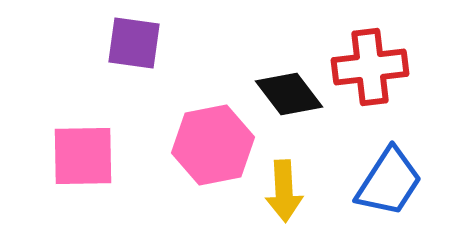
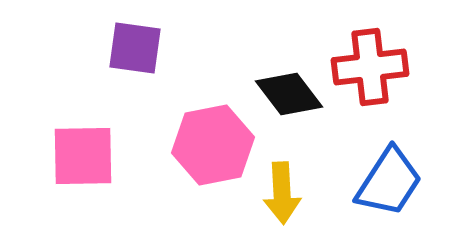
purple square: moved 1 px right, 5 px down
yellow arrow: moved 2 px left, 2 px down
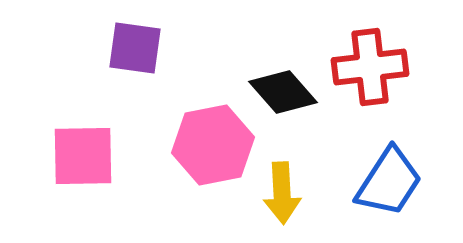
black diamond: moved 6 px left, 2 px up; rotated 4 degrees counterclockwise
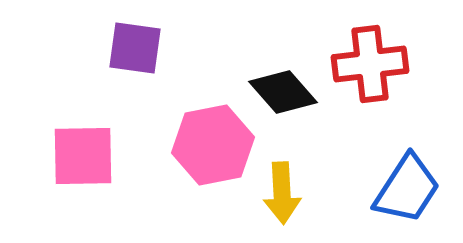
red cross: moved 3 px up
blue trapezoid: moved 18 px right, 7 px down
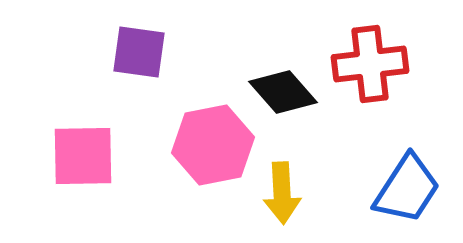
purple square: moved 4 px right, 4 px down
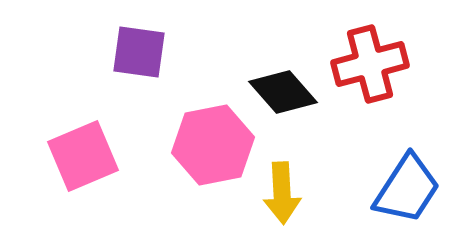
red cross: rotated 8 degrees counterclockwise
pink square: rotated 22 degrees counterclockwise
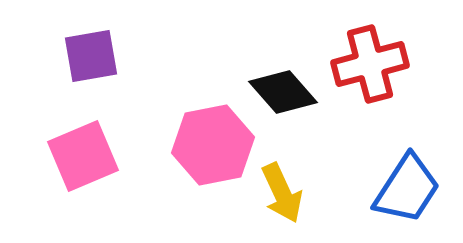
purple square: moved 48 px left, 4 px down; rotated 18 degrees counterclockwise
yellow arrow: rotated 22 degrees counterclockwise
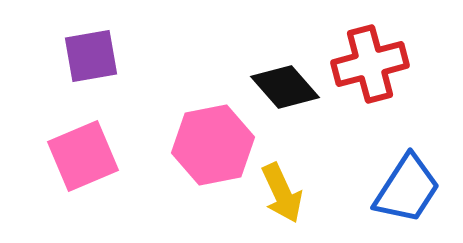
black diamond: moved 2 px right, 5 px up
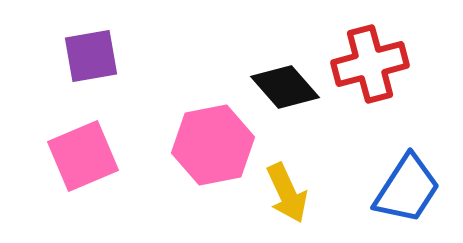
yellow arrow: moved 5 px right
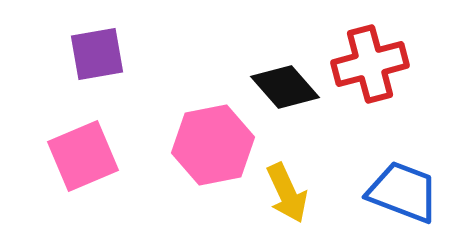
purple square: moved 6 px right, 2 px up
blue trapezoid: moved 4 px left, 3 px down; rotated 102 degrees counterclockwise
